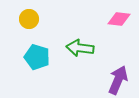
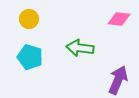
cyan pentagon: moved 7 px left
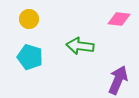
green arrow: moved 2 px up
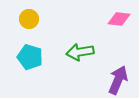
green arrow: moved 6 px down; rotated 16 degrees counterclockwise
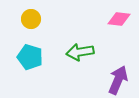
yellow circle: moved 2 px right
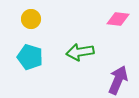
pink diamond: moved 1 px left
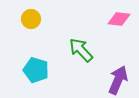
pink diamond: moved 1 px right
green arrow: moved 1 px right, 2 px up; rotated 56 degrees clockwise
cyan pentagon: moved 6 px right, 13 px down
